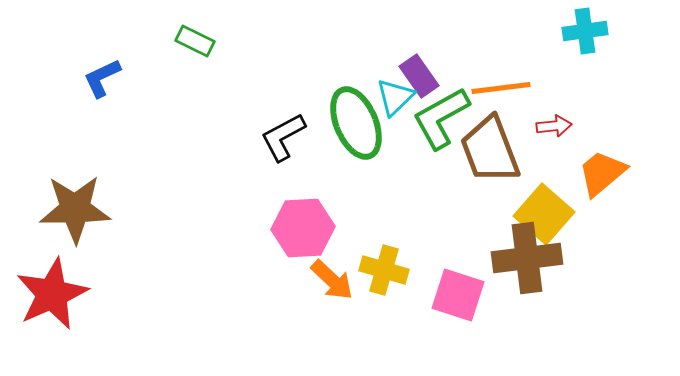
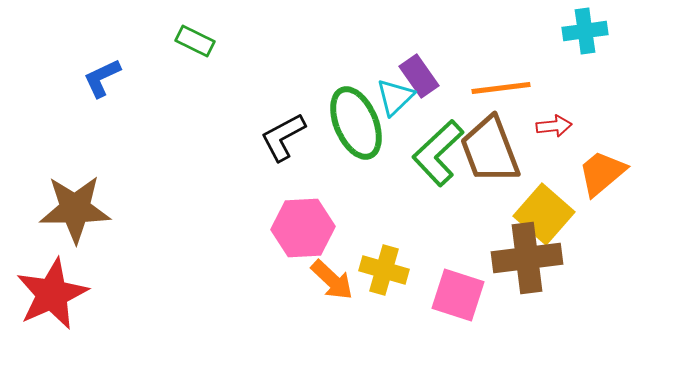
green L-shape: moved 3 px left, 35 px down; rotated 14 degrees counterclockwise
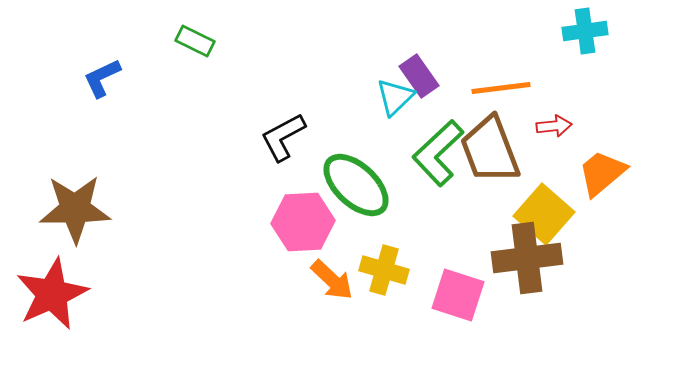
green ellipse: moved 62 px down; rotated 24 degrees counterclockwise
pink hexagon: moved 6 px up
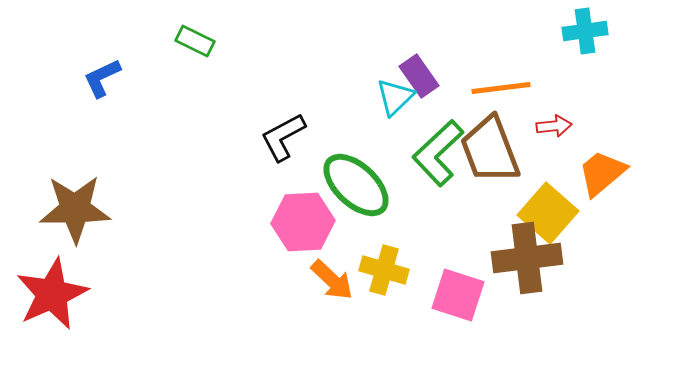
yellow square: moved 4 px right, 1 px up
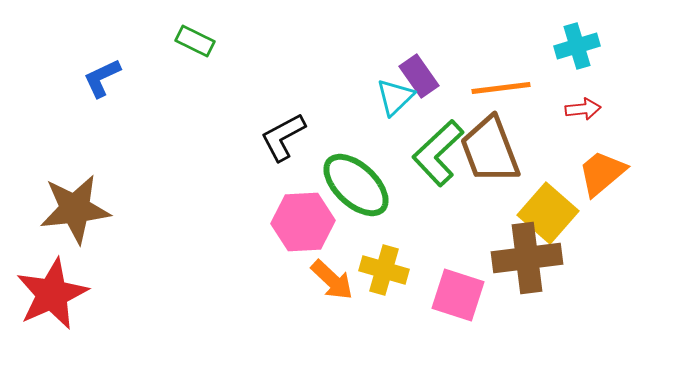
cyan cross: moved 8 px left, 15 px down; rotated 9 degrees counterclockwise
red arrow: moved 29 px right, 17 px up
brown star: rotated 6 degrees counterclockwise
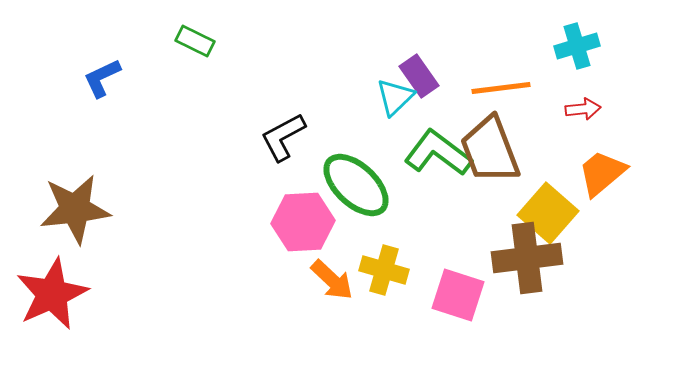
green L-shape: rotated 80 degrees clockwise
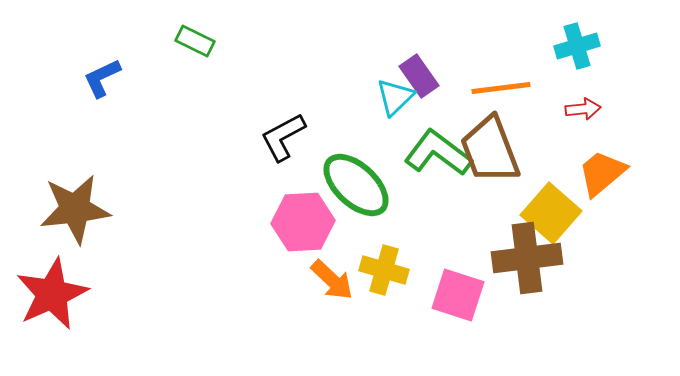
yellow square: moved 3 px right
